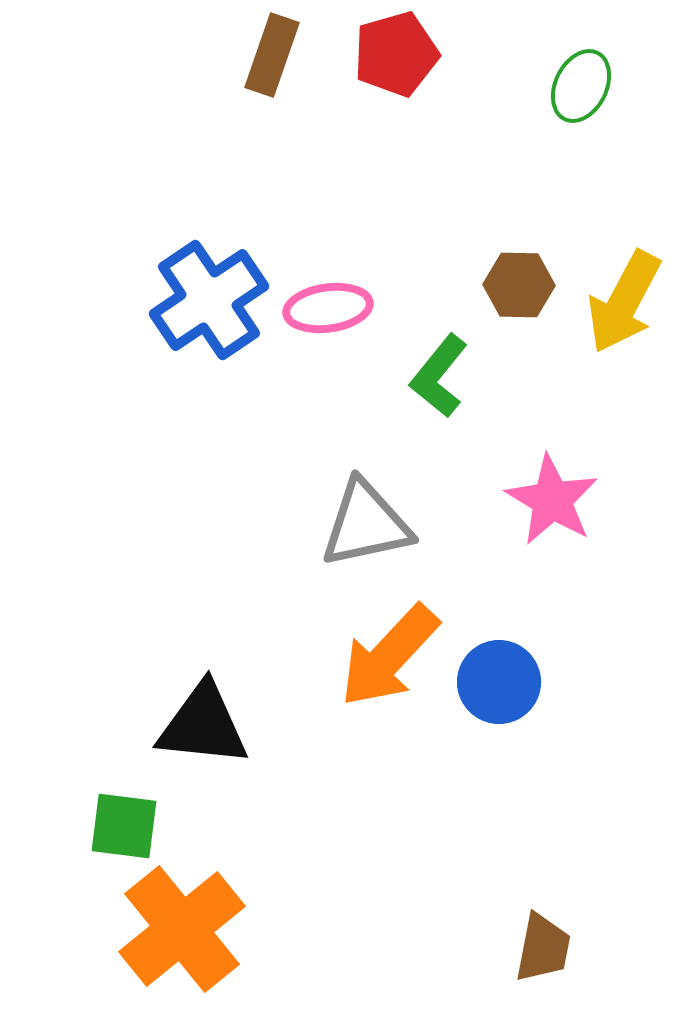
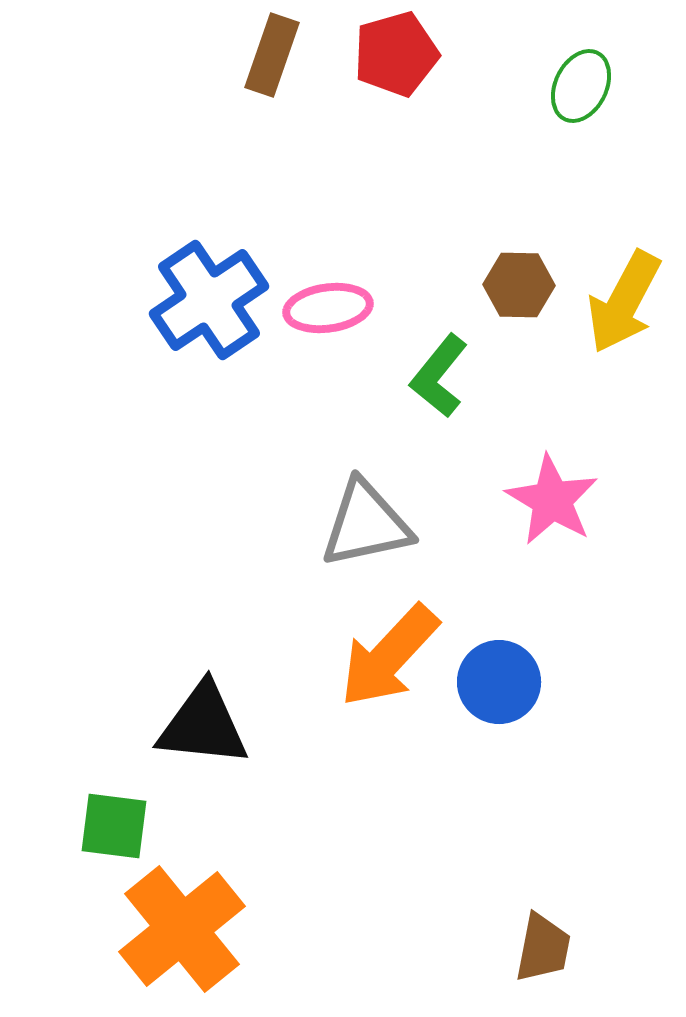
green square: moved 10 px left
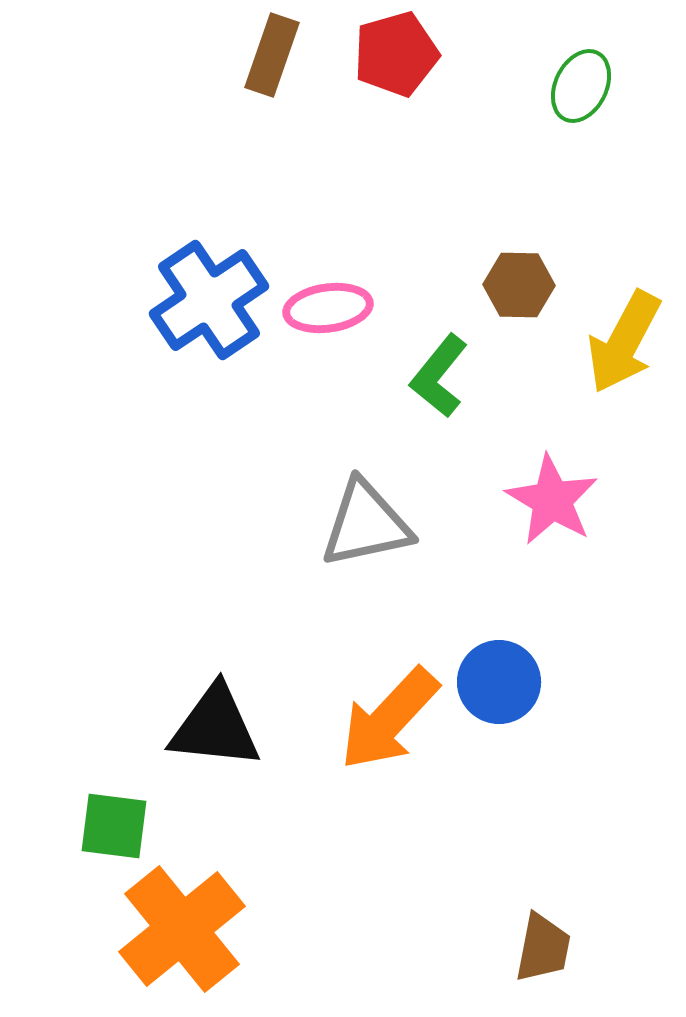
yellow arrow: moved 40 px down
orange arrow: moved 63 px down
black triangle: moved 12 px right, 2 px down
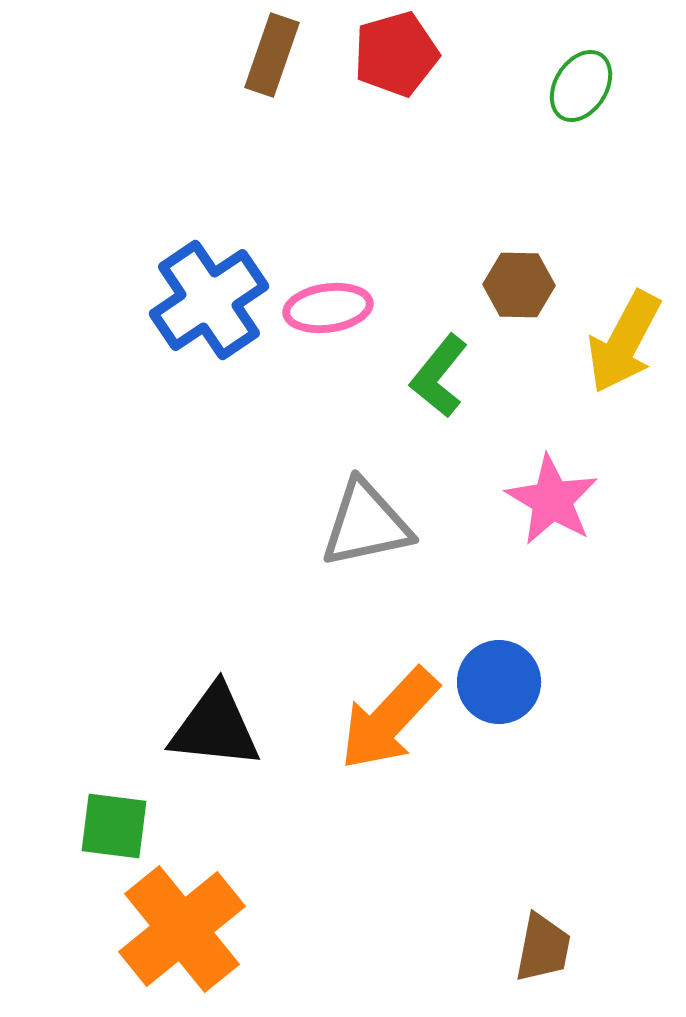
green ellipse: rotated 6 degrees clockwise
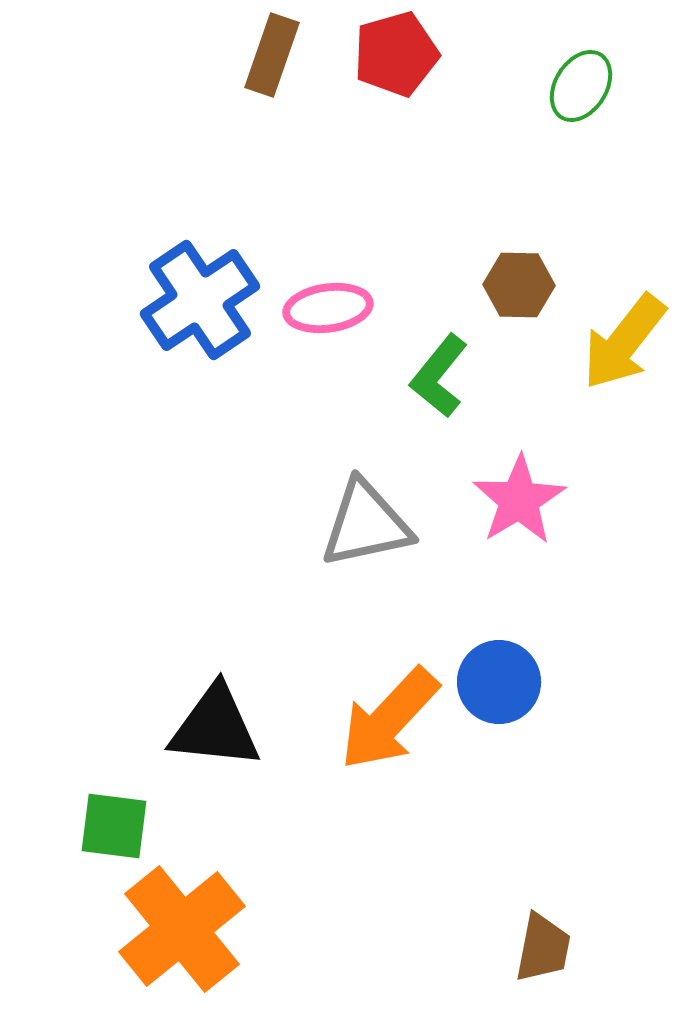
blue cross: moved 9 px left
yellow arrow: rotated 10 degrees clockwise
pink star: moved 33 px left; rotated 10 degrees clockwise
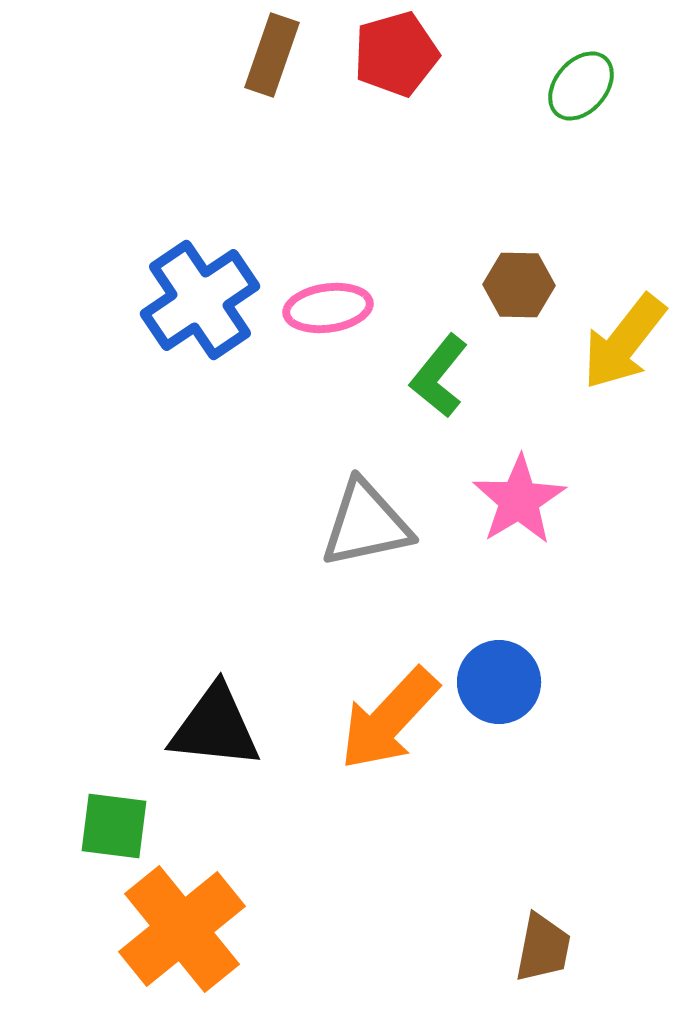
green ellipse: rotated 8 degrees clockwise
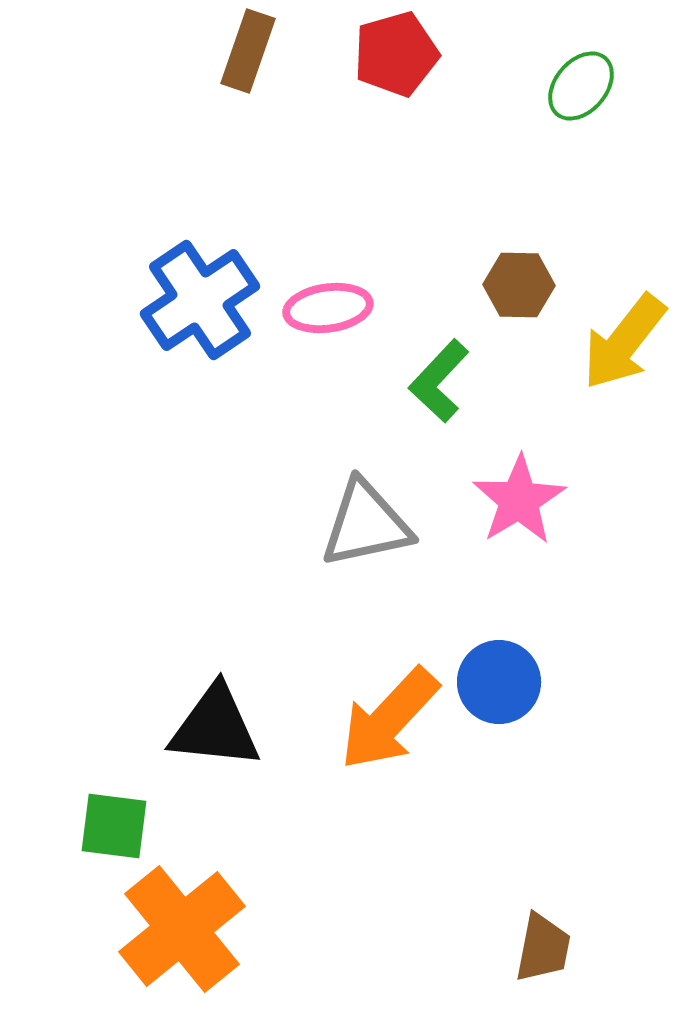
brown rectangle: moved 24 px left, 4 px up
green L-shape: moved 5 px down; rotated 4 degrees clockwise
